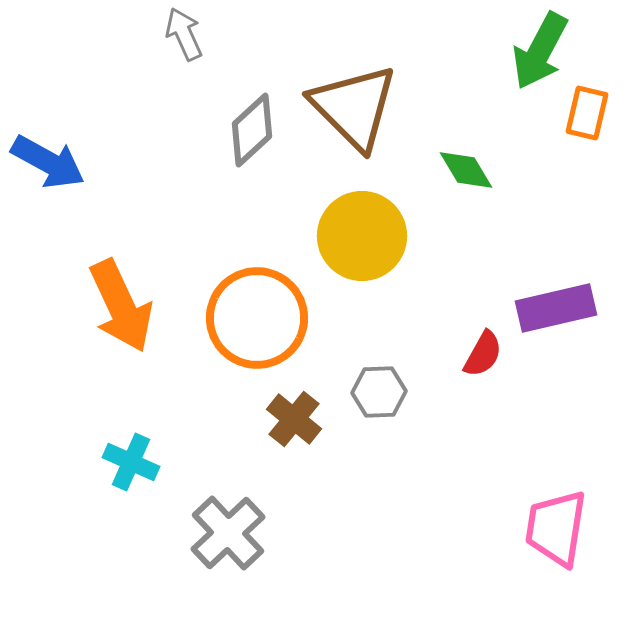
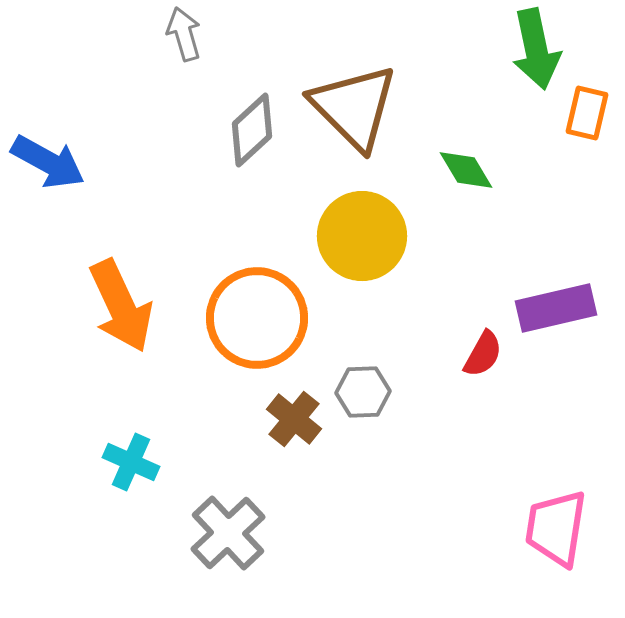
gray arrow: rotated 8 degrees clockwise
green arrow: moved 4 px left, 2 px up; rotated 40 degrees counterclockwise
gray hexagon: moved 16 px left
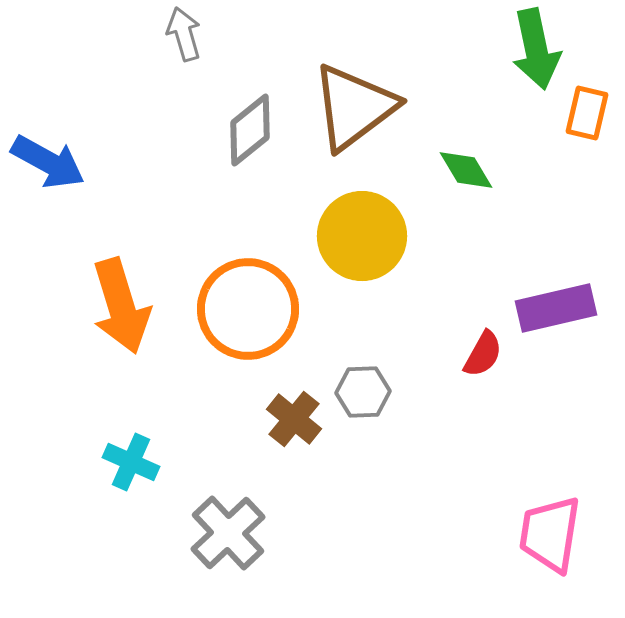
brown triangle: rotated 38 degrees clockwise
gray diamond: moved 2 px left; rotated 4 degrees clockwise
orange arrow: rotated 8 degrees clockwise
orange circle: moved 9 px left, 9 px up
pink trapezoid: moved 6 px left, 6 px down
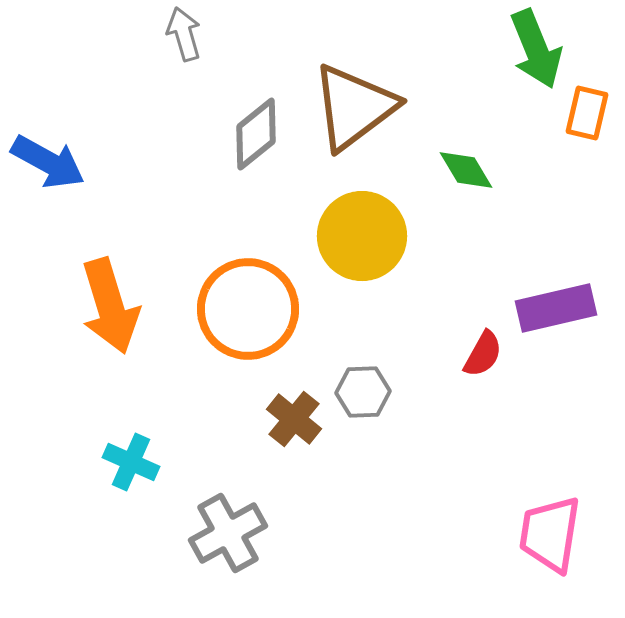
green arrow: rotated 10 degrees counterclockwise
gray diamond: moved 6 px right, 4 px down
orange arrow: moved 11 px left
gray cross: rotated 14 degrees clockwise
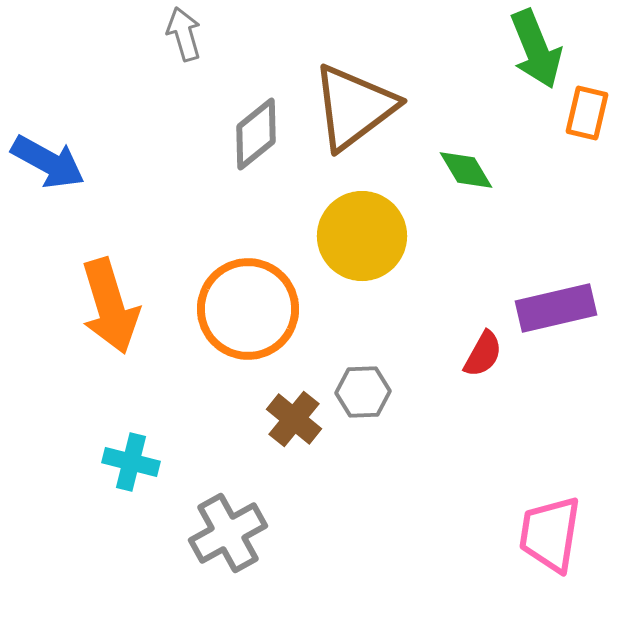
cyan cross: rotated 10 degrees counterclockwise
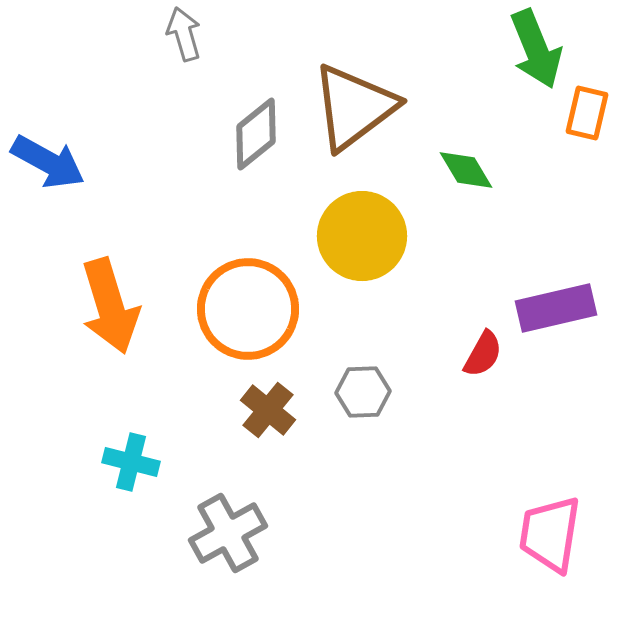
brown cross: moved 26 px left, 9 px up
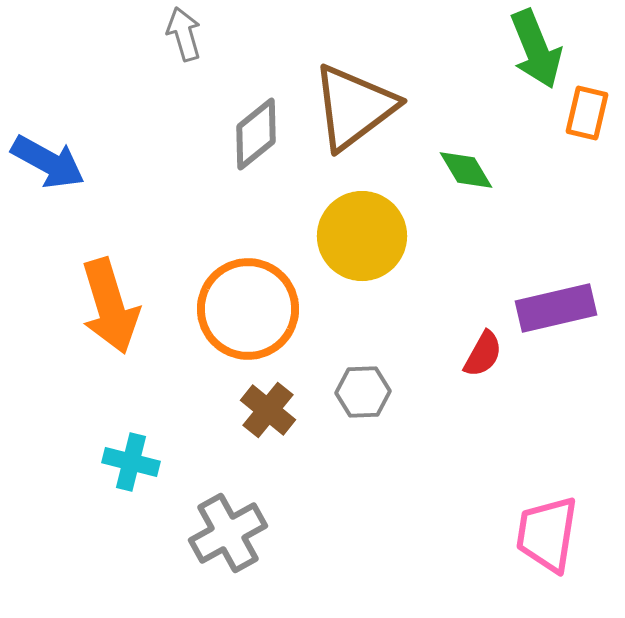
pink trapezoid: moved 3 px left
